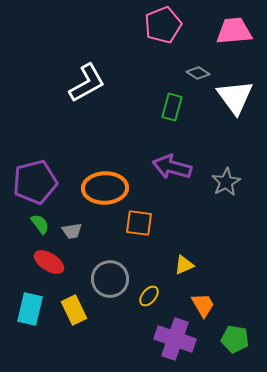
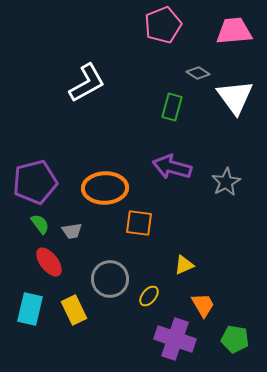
red ellipse: rotated 20 degrees clockwise
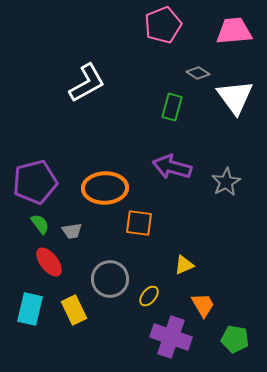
purple cross: moved 4 px left, 2 px up
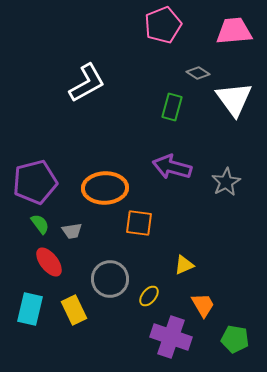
white triangle: moved 1 px left, 2 px down
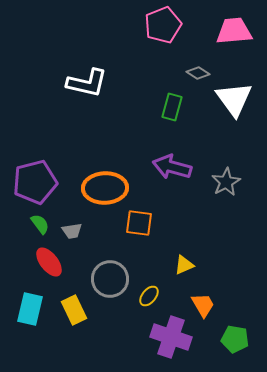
white L-shape: rotated 42 degrees clockwise
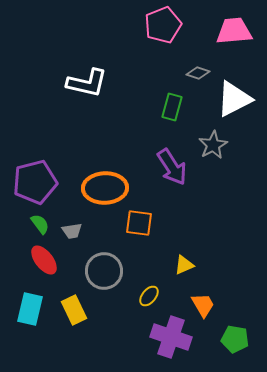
gray diamond: rotated 15 degrees counterclockwise
white triangle: rotated 39 degrees clockwise
purple arrow: rotated 138 degrees counterclockwise
gray star: moved 13 px left, 37 px up
red ellipse: moved 5 px left, 2 px up
gray circle: moved 6 px left, 8 px up
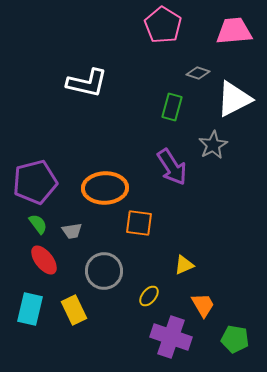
pink pentagon: rotated 18 degrees counterclockwise
green semicircle: moved 2 px left
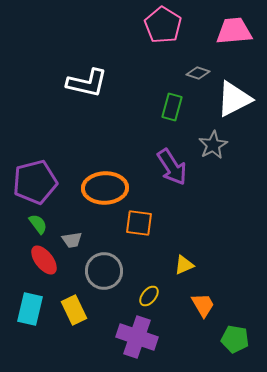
gray trapezoid: moved 9 px down
purple cross: moved 34 px left
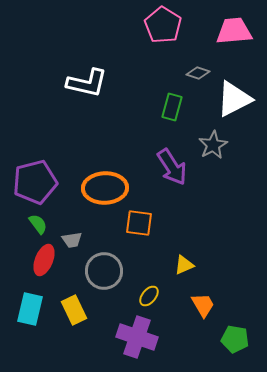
red ellipse: rotated 60 degrees clockwise
